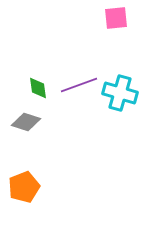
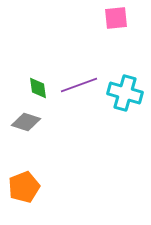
cyan cross: moved 5 px right
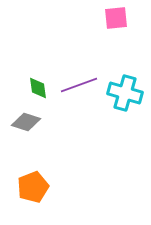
orange pentagon: moved 9 px right
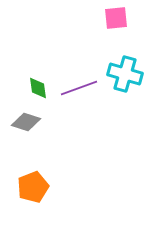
purple line: moved 3 px down
cyan cross: moved 19 px up
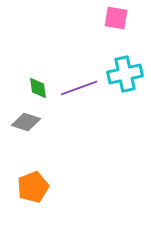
pink square: rotated 15 degrees clockwise
cyan cross: rotated 28 degrees counterclockwise
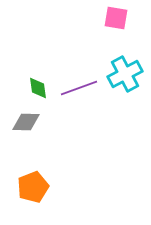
cyan cross: rotated 16 degrees counterclockwise
gray diamond: rotated 16 degrees counterclockwise
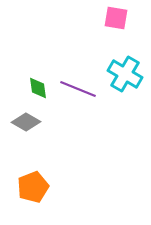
cyan cross: rotated 32 degrees counterclockwise
purple line: moved 1 px left, 1 px down; rotated 42 degrees clockwise
gray diamond: rotated 28 degrees clockwise
